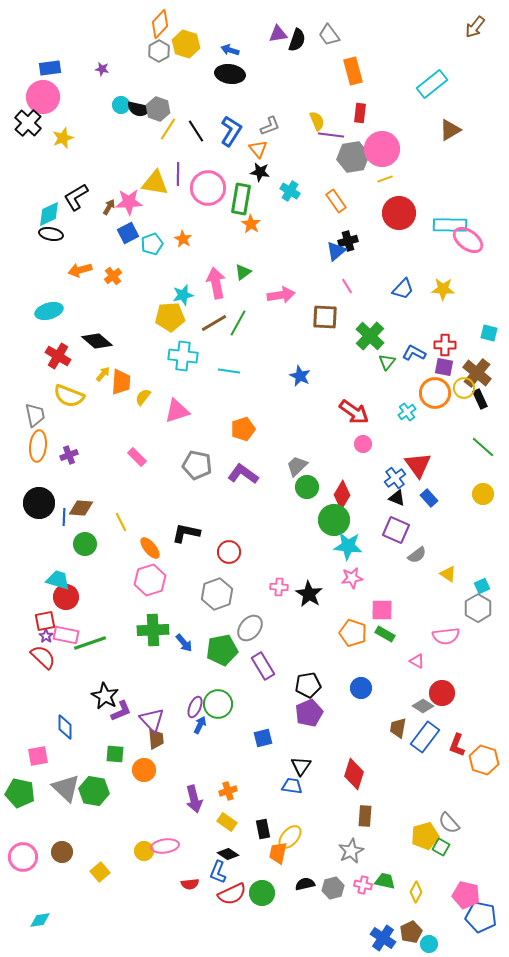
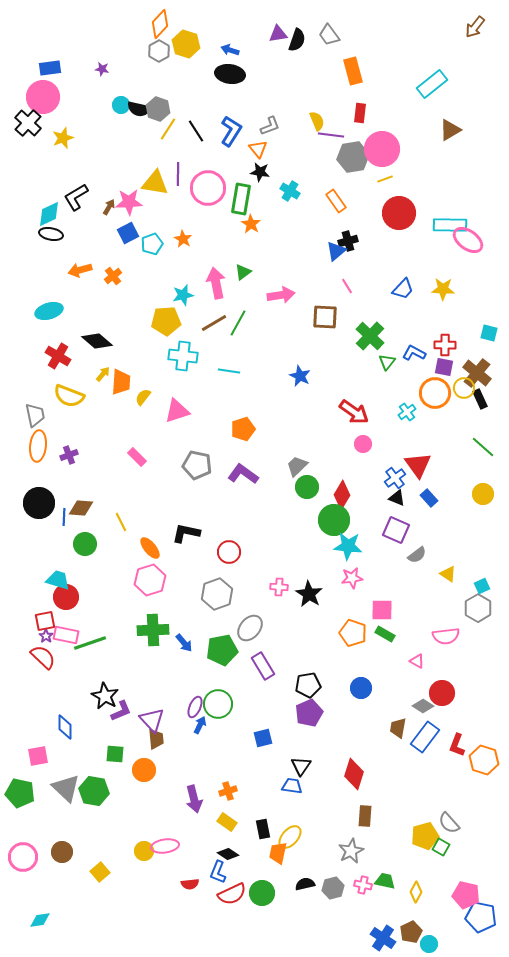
yellow pentagon at (170, 317): moved 4 px left, 4 px down
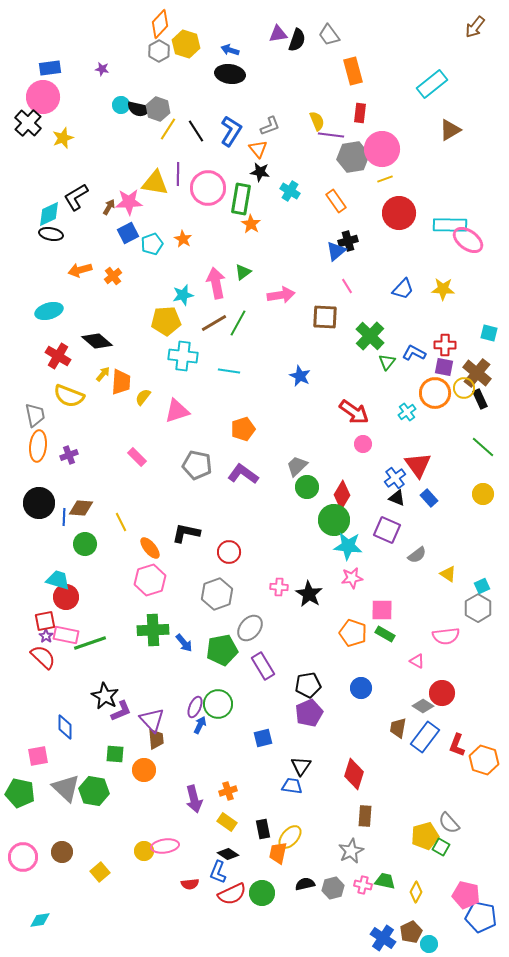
purple square at (396, 530): moved 9 px left
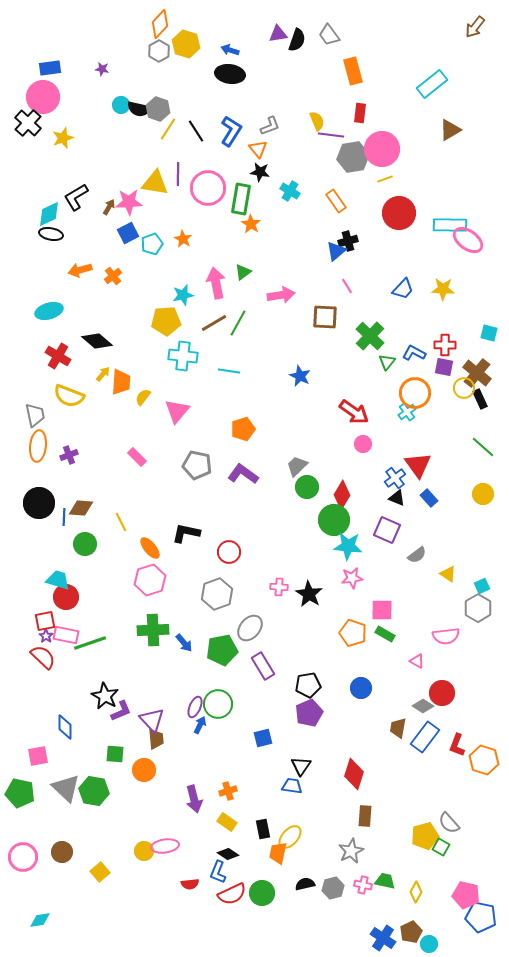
orange circle at (435, 393): moved 20 px left
pink triangle at (177, 411): rotated 32 degrees counterclockwise
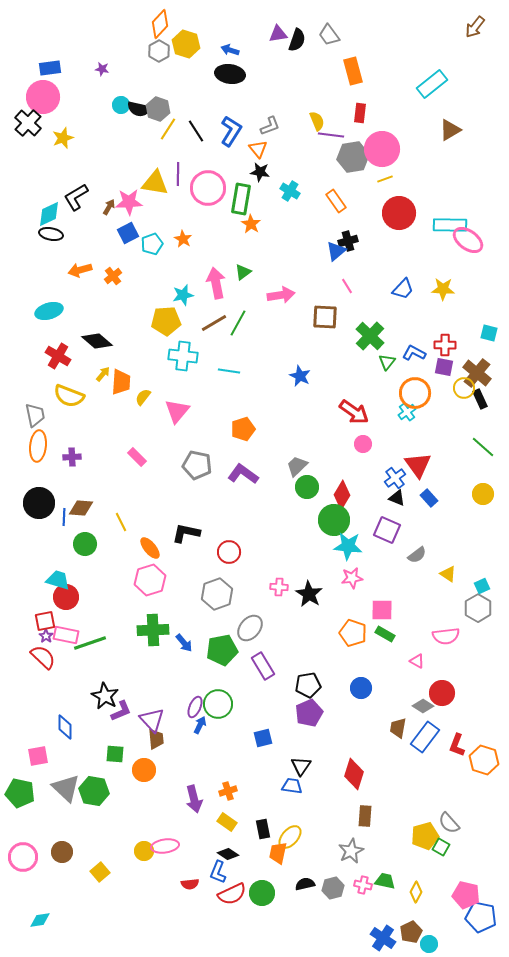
purple cross at (69, 455): moved 3 px right, 2 px down; rotated 18 degrees clockwise
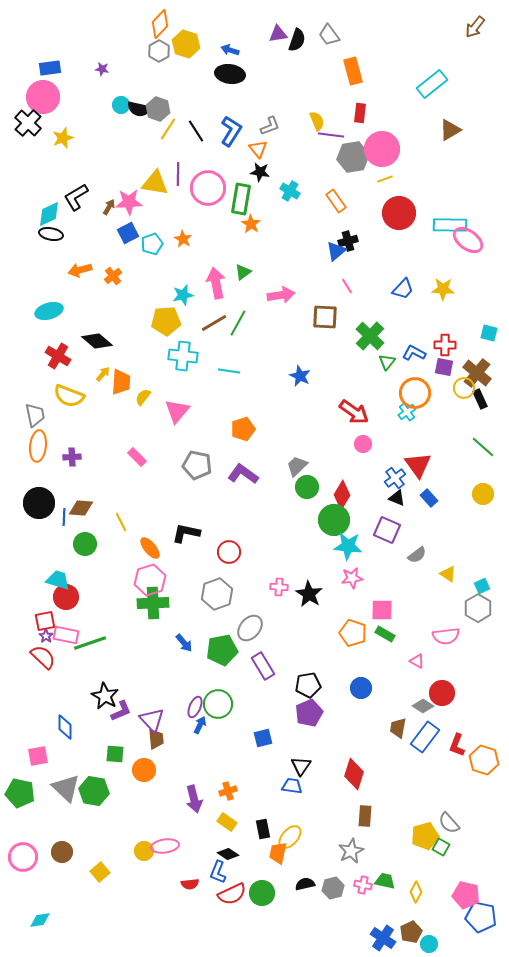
green cross at (153, 630): moved 27 px up
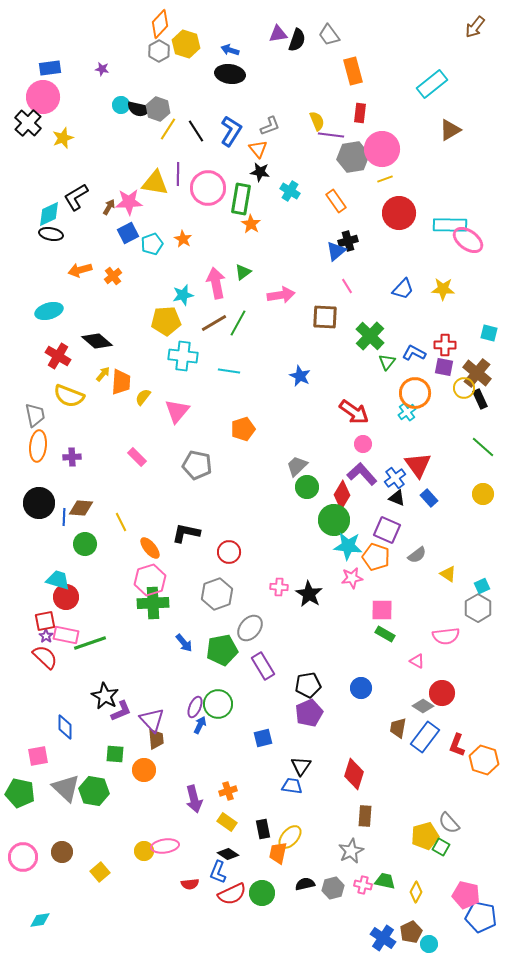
purple L-shape at (243, 474): moved 119 px right; rotated 12 degrees clockwise
orange pentagon at (353, 633): moved 23 px right, 76 px up
red semicircle at (43, 657): moved 2 px right
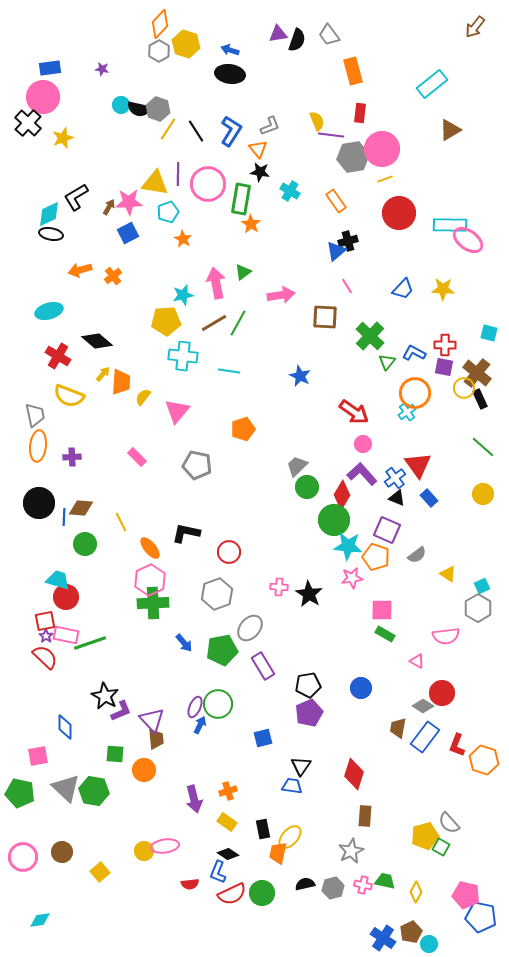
pink circle at (208, 188): moved 4 px up
cyan pentagon at (152, 244): moved 16 px right, 32 px up
pink hexagon at (150, 580): rotated 8 degrees counterclockwise
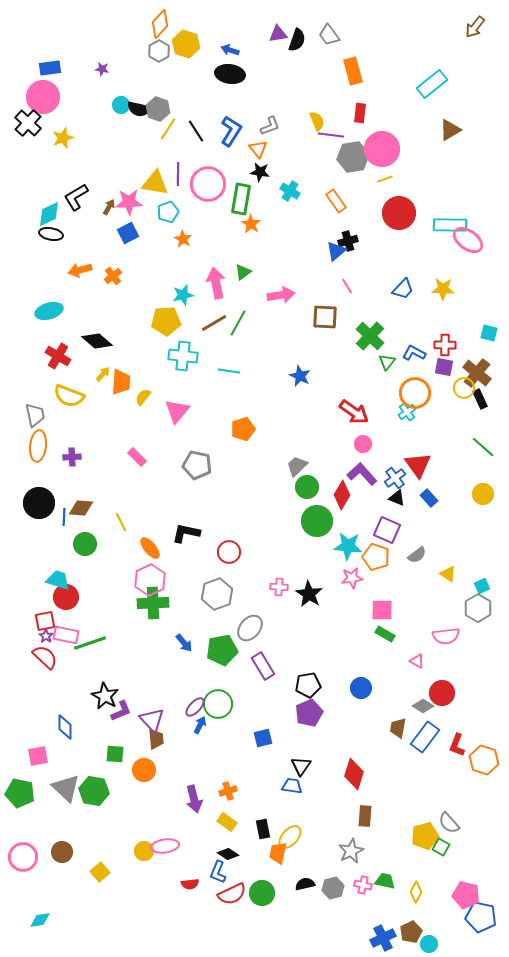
green circle at (334, 520): moved 17 px left, 1 px down
purple ellipse at (195, 707): rotated 20 degrees clockwise
blue cross at (383, 938): rotated 30 degrees clockwise
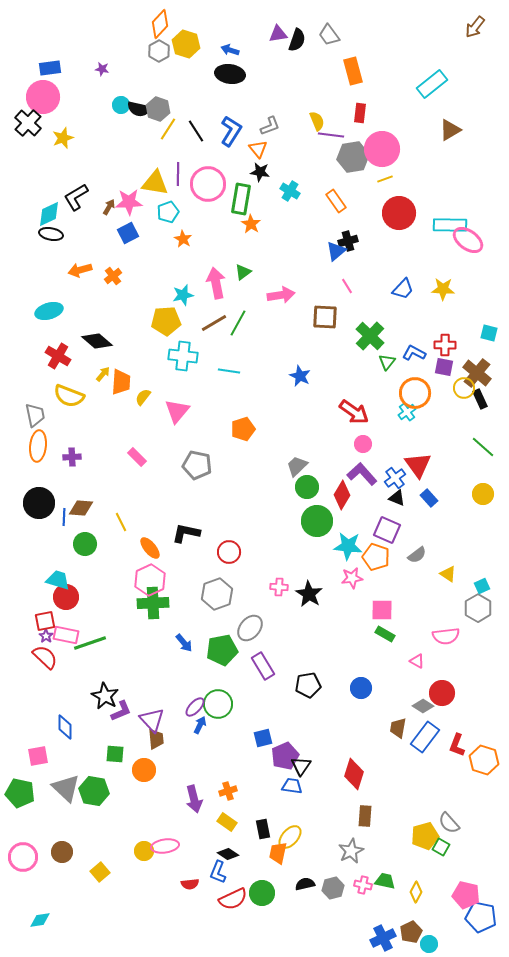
purple pentagon at (309, 713): moved 24 px left, 43 px down
red semicircle at (232, 894): moved 1 px right, 5 px down
